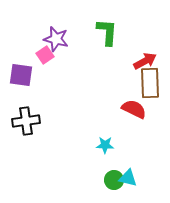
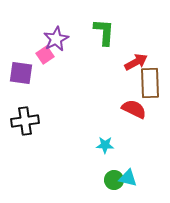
green L-shape: moved 3 px left
purple star: rotated 30 degrees clockwise
red arrow: moved 9 px left, 1 px down
purple square: moved 2 px up
black cross: moved 1 px left
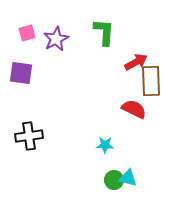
pink square: moved 18 px left, 22 px up; rotated 18 degrees clockwise
brown rectangle: moved 1 px right, 2 px up
black cross: moved 4 px right, 15 px down
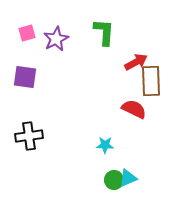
purple square: moved 4 px right, 4 px down
cyan triangle: rotated 36 degrees counterclockwise
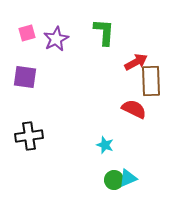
cyan star: rotated 18 degrees clockwise
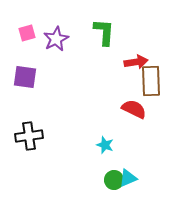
red arrow: rotated 20 degrees clockwise
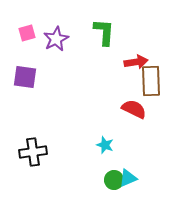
black cross: moved 4 px right, 16 px down
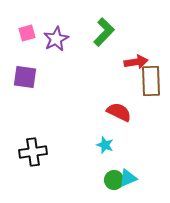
green L-shape: rotated 40 degrees clockwise
red semicircle: moved 15 px left, 3 px down
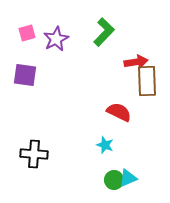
purple square: moved 2 px up
brown rectangle: moved 4 px left
black cross: moved 1 px right, 2 px down; rotated 12 degrees clockwise
